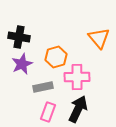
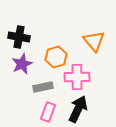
orange triangle: moved 5 px left, 3 px down
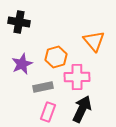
black cross: moved 15 px up
black arrow: moved 4 px right
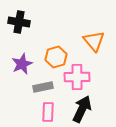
pink rectangle: rotated 18 degrees counterclockwise
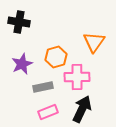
orange triangle: moved 1 px down; rotated 15 degrees clockwise
pink rectangle: rotated 66 degrees clockwise
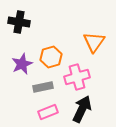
orange hexagon: moved 5 px left
pink cross: rotated 15 degrees counterclockwise
